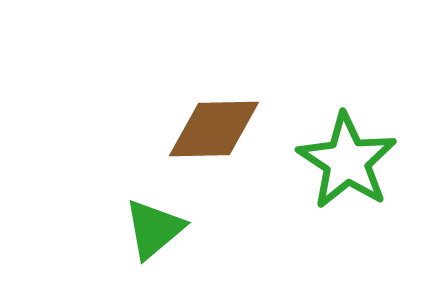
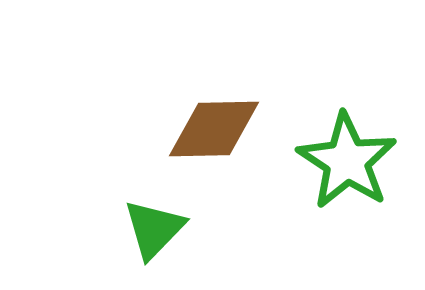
green triangle: rotated 6 degrees counterclockwise
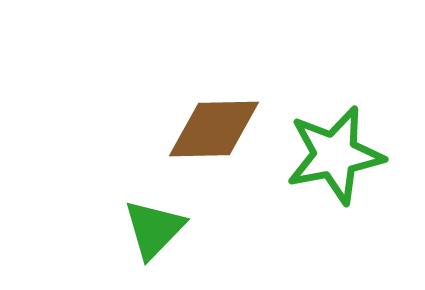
green star: moved 12 px left, 6 px up; rotated 28 degrees clockwise
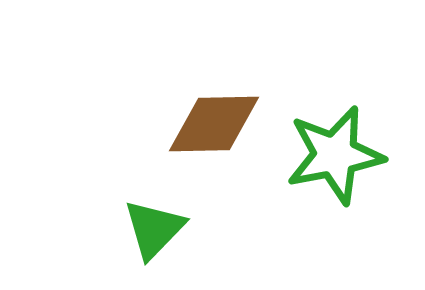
brown diamond: moved 5 px up
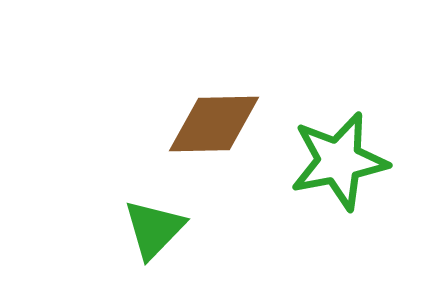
green star: moved 4 px right, 6 px down
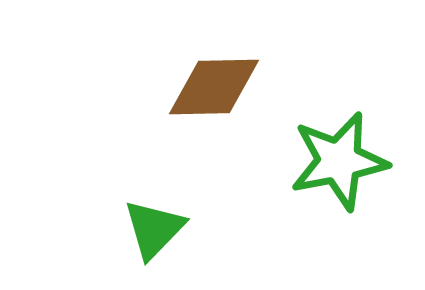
brown diamond: moved 37 px up
